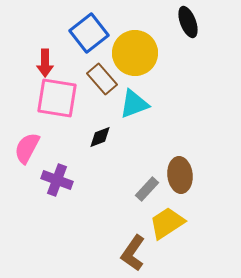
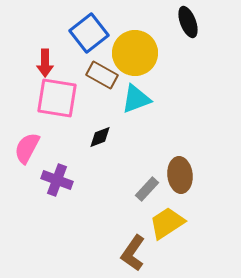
brown rectangle: moved 4 px up; rotated 20 degrees counterclockwise
cyan triangle: moved 2 px right, 5 px up
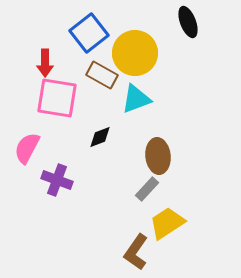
brown ellipse: moved 22 px left, 19 px up
brown L-shape: moved 3 px right, 1 px up
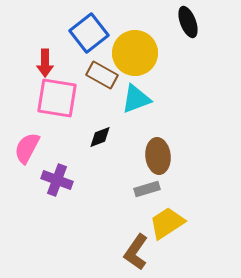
gray rectangle: rotated 30 degrees clockwise
